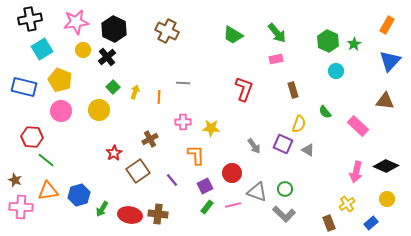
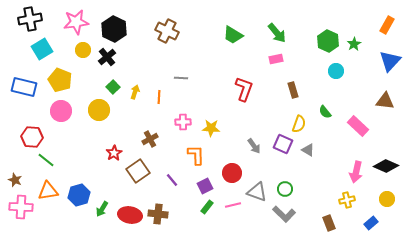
gray line at (183, 83): moved 2 px left, 5 px up
yellow cross at (347, 204): moved 4 px up; rotated 21 degrees clockwise
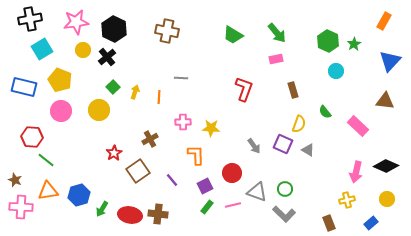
orange rectangle at (387, 25): moved 3 px left, 4 px up
brown cross at (167, 31): rotated 15 degrees counterclockwise
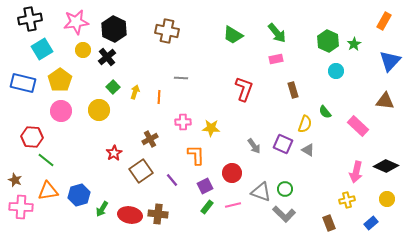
yellow pentagon at (60, 80): rotated 15 degrees clockwise
blue rectangle at (24, 87): moved 1 px left, 4 px up
yellow semicircle at (299, 124): moved 6 px right
brown square at (138, 171): moved 3 px right
gray triangle at (257, 192): moved 4 px right
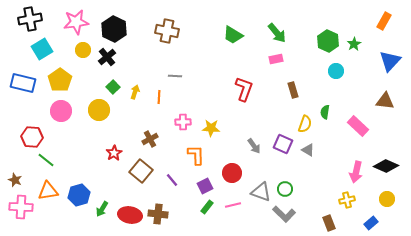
gray line at (181, 78): moved 6 px left, 2 px up
green semicircle at (325, 112): rotated 48 degrees clockwise
brown square at (141, 171): rotated 15 degrees counterclockwise
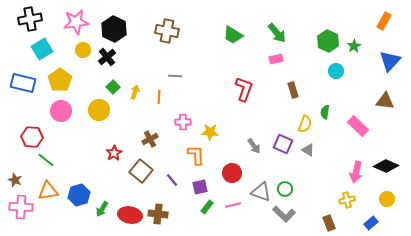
green star at (354, 44): moved 2 px down
yellow star at (211, 128): moved 1 px left, 4 px down
purple square at (205, 186): moved 5 px left, 1 px down; rotated 14 degrees clockwise
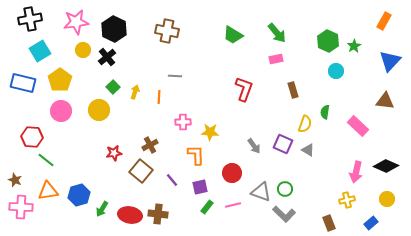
cyan square at (42, 49): moved 2 px left, 2 px down
brown cross at (150, 139): moved 6 px down
red star at (114, 153): rotated 21 degrees clockwise
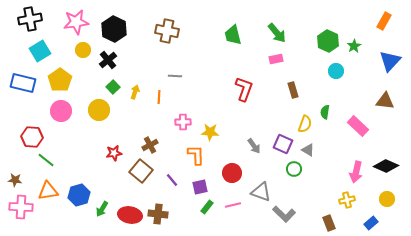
green trapezoid at (233, 35): rotated 45 degrees clockwise
black cross at (107, 57): moved 1 px right, 3 px down
brown star at (15, 180): rotated 16 degrees counterclockwise
green circle at (285, 189): moved 9 px right, 20 px up
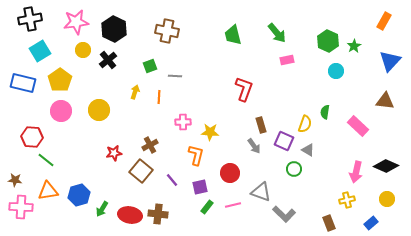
pink rectangle at (276, 59): moved 11 px right, 1 px down
green square at (113, 87): moved 37 px right, 21 px up; rotated 24 degrees clockwise
brown rectangle at (293, 90): moved 32 px left, 35 px down
purple square at (283, 144): moved 1 px right, 3 px up
orange L-shape at (196, 155): rotated 15 degrees clockwise
red circle at (232, 173): moved 2 px left
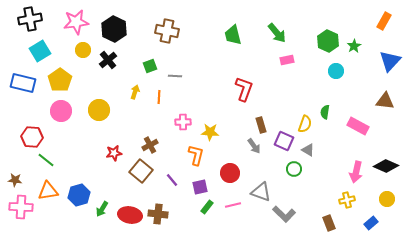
pink rectangle at (358, 126): rotated 15 degrees counterclockwise
